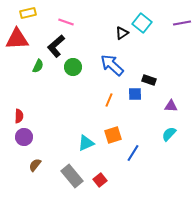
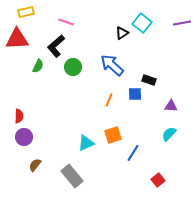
yellow rectangle: moved 2 px left, 1 px up
red square: moved 58 px right
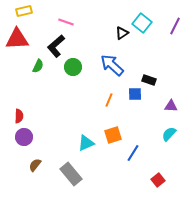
yellow rectangle: moved 2 px left, 1 px up
purple line: moved 7 px left, 3 px down; rotated 54 degrees counterclockwise
gray rectangle: moved 1 px left, 2 px up
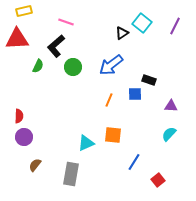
blue arrow: moved 1 px left; rotated 80 degrees counterclockwise
orange square: rotated 24 degrees clockwise
blue line: moved 1 px right, 9 px down
gray rectangle: rotated 50 degrees clockwise
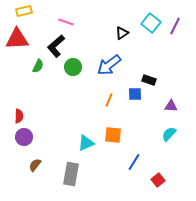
cyan square: moved 9 px right
blue arrow: moved 2 px left
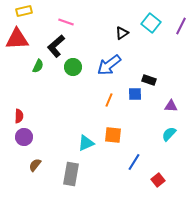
purple line: moved 6 px right
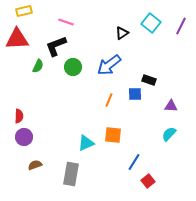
black L-shape: rotated 20 degrees clockwise
brown semicircle: rotated 32 degrees clockwise
red square: moved 10 px left, 1 px down
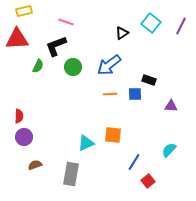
orange line: moved 1 px right, 6 px up; rotated 64 degrees clockwise
cyan semicircle: moved 16 px down
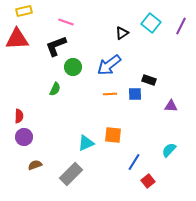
green semicircle: moved 17 px right, 23 px down
gray rectangle: rotated 35 degrees clockwise
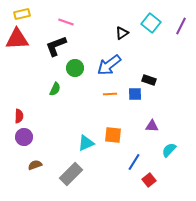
yellow rectangle: moved 2 px left, 3 px down
green circle: moved 2 px right, 1 px down
purple triangle: moved 19 px left, 20 px down
red square: moved 1 px right, 1 px up
